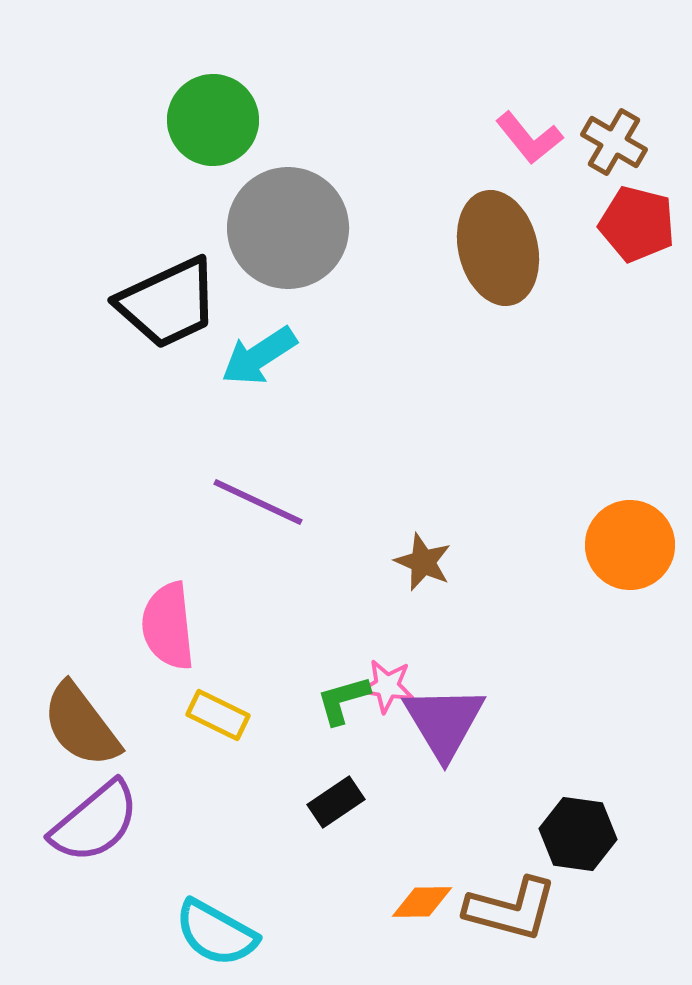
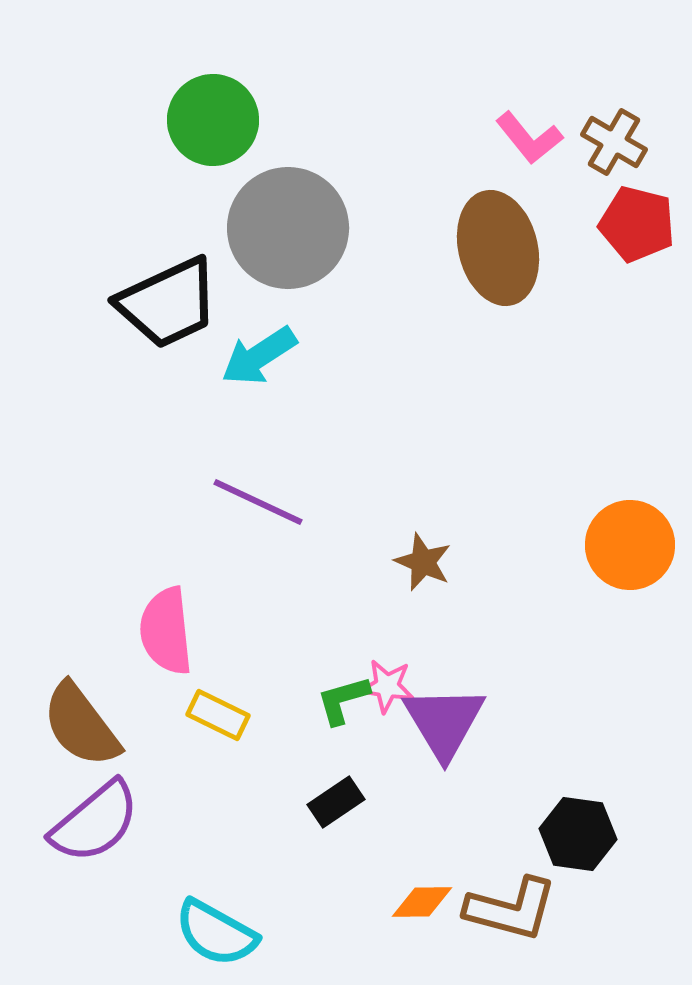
pink semicircle: moved 2 px left, 5 px down
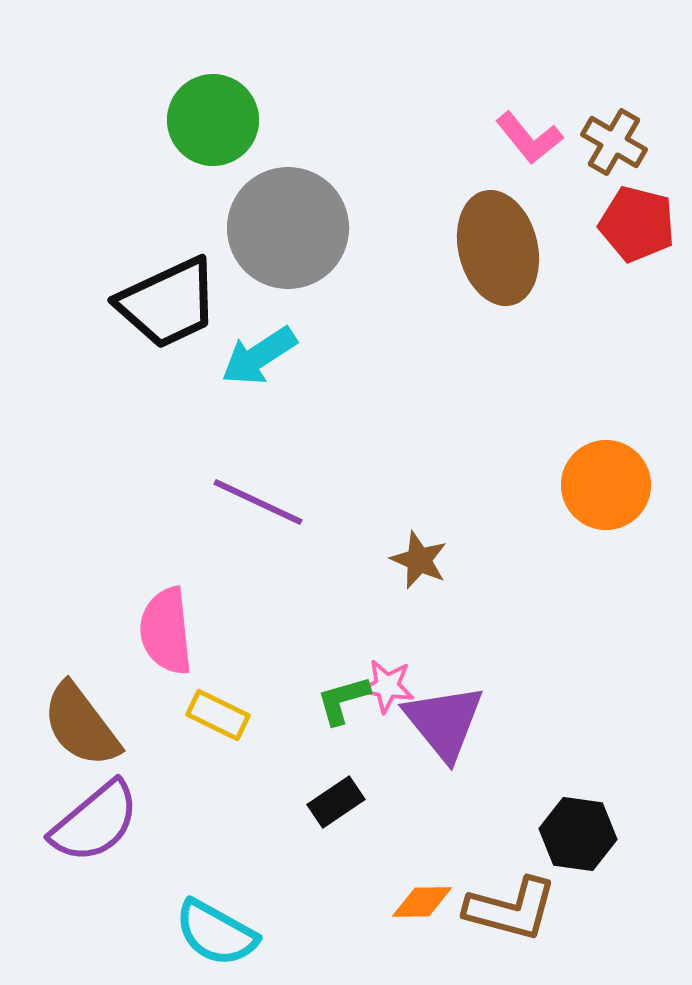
orange circle: moved 24 px left, 60 px up
brown star: moved 4 px left, 2 px up
purple triangle: rotated 8 degrees counterclockwise
